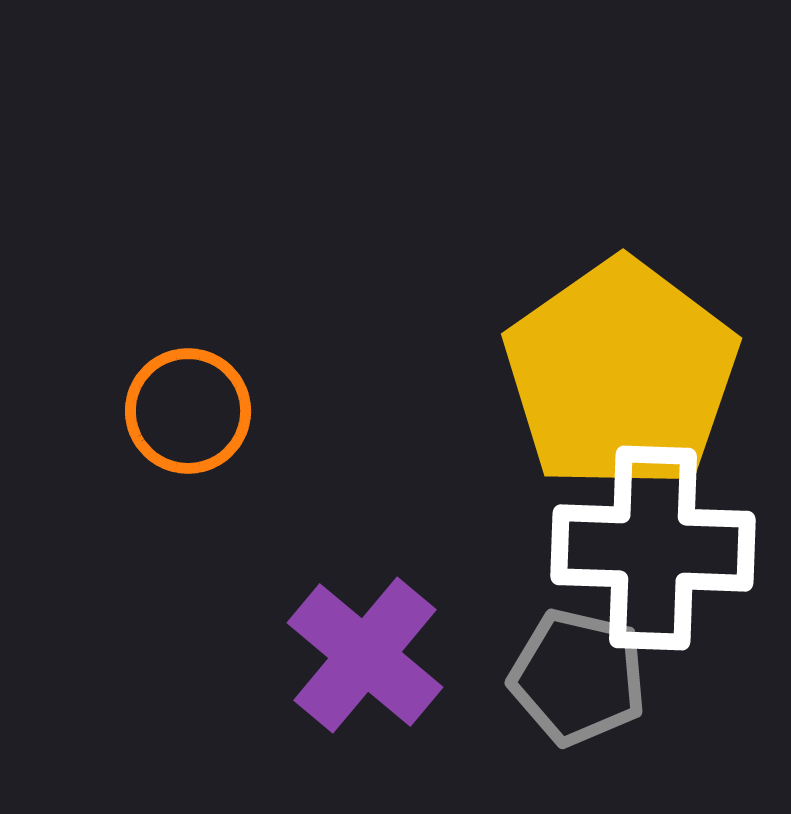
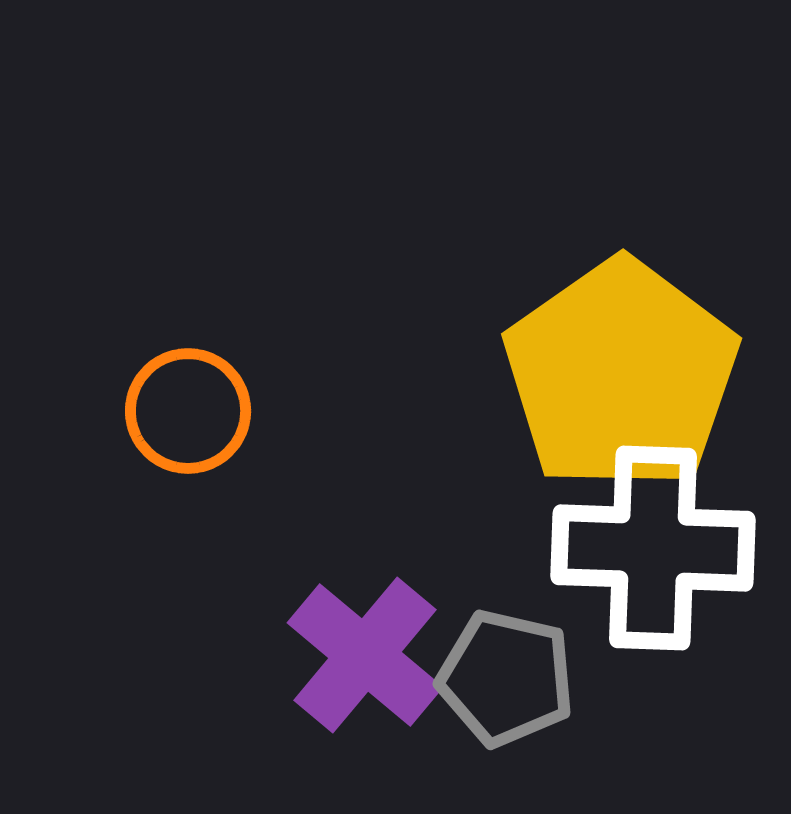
gray pentagon: moved 72 px left, 1 px down
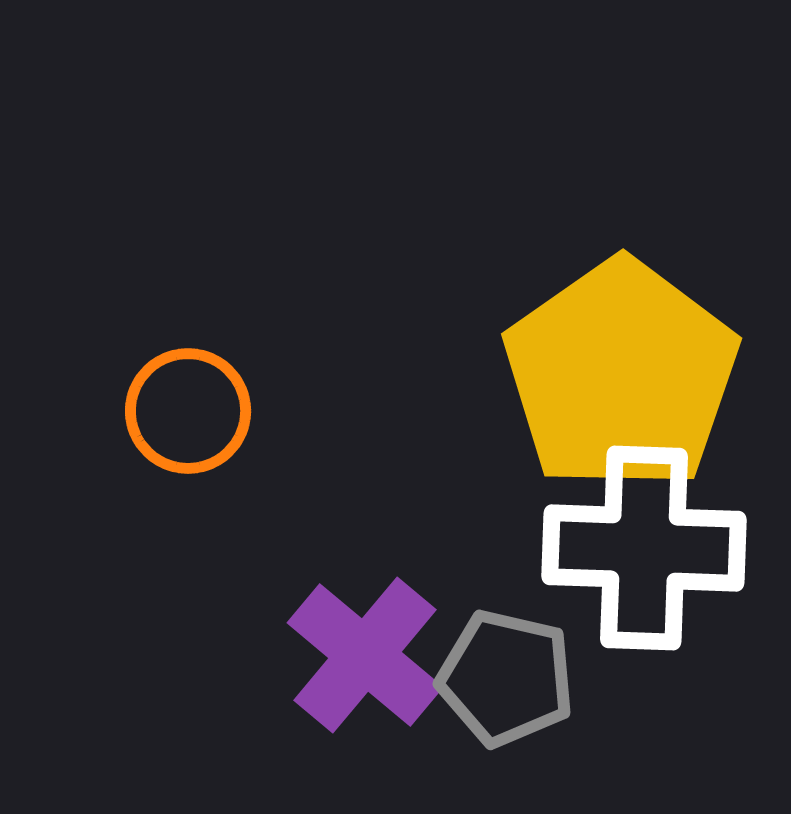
white cross: moved 9 px left
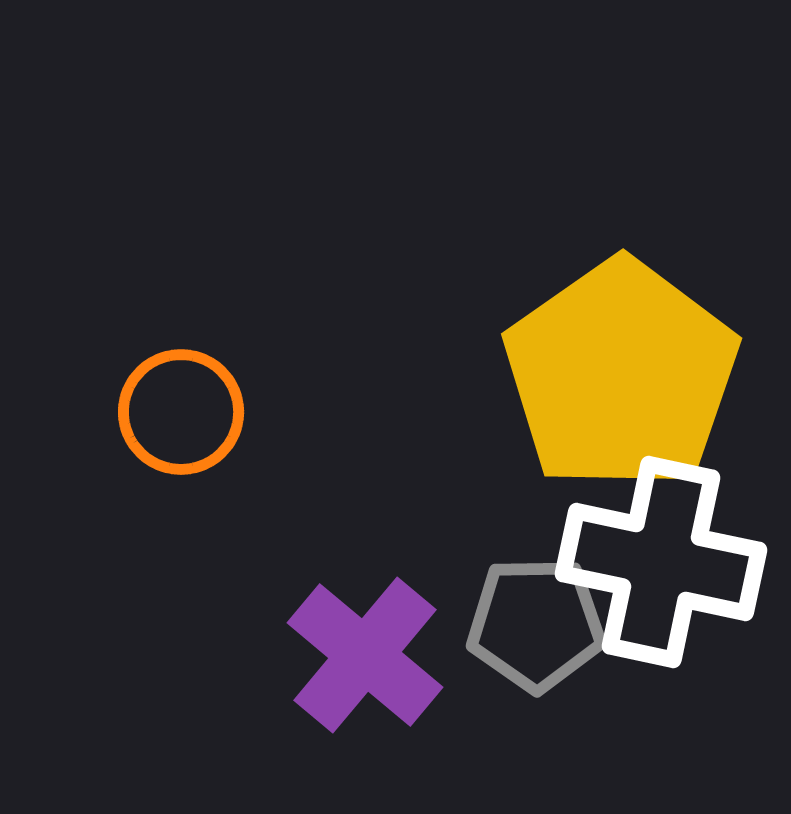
orange circle: moved 7 px left, 1 px down
white cross: moved 17 px right, 14 px down; rotated 10 degrees clockwise
gray pentagon: moved 30 px right, 54 px up; rotated 14 degrees counterclockwise
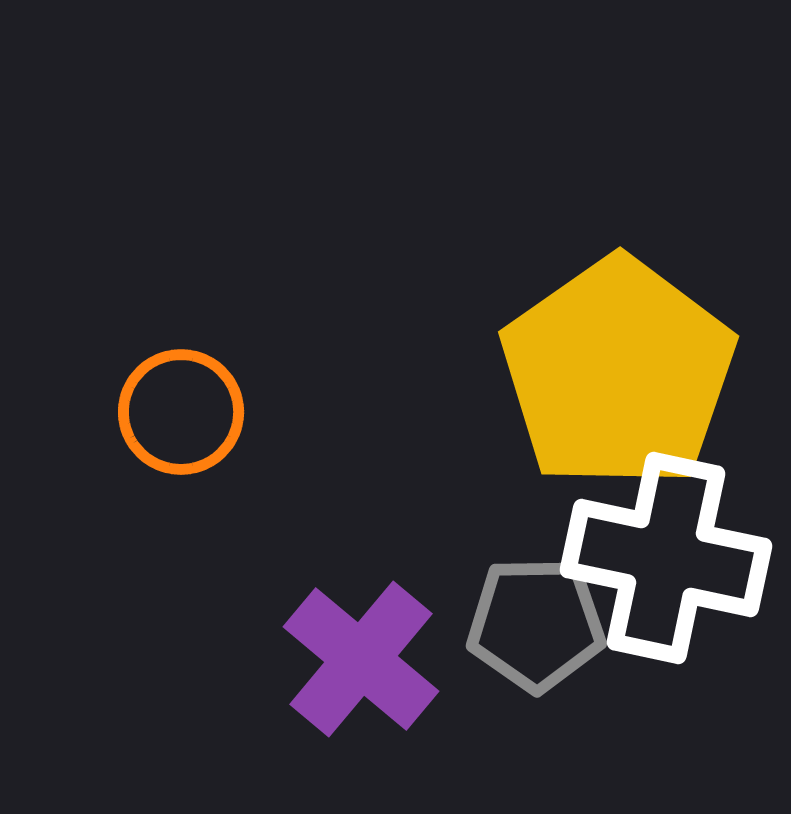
yellow pentagon: moved 3 px left, 2 px up
white cross: moved 5 px right, 4 px up
purple cross: moved 4 px left, 4 px down
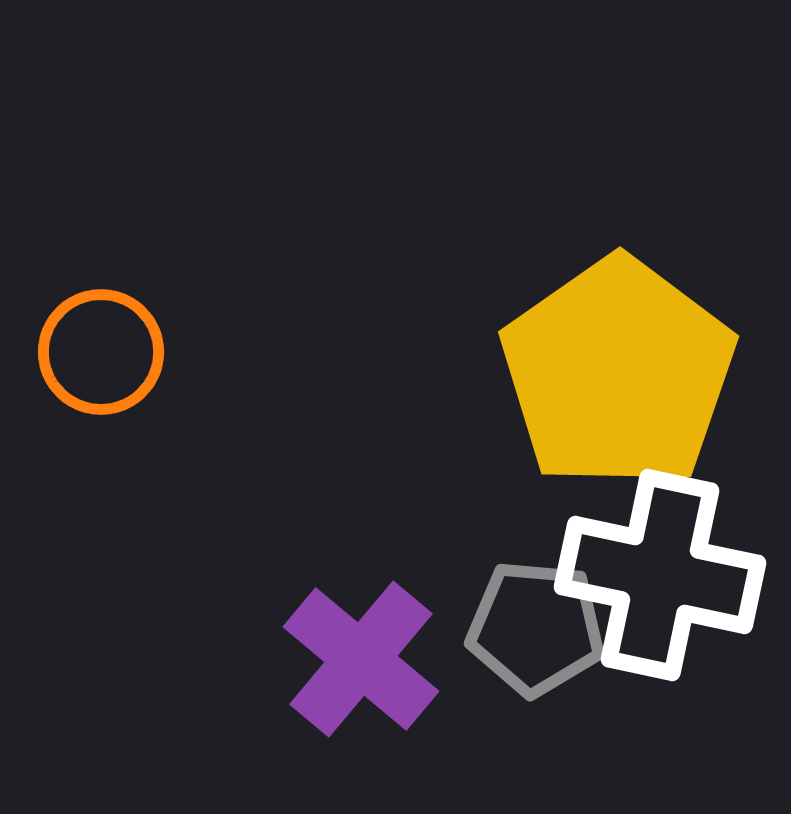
orange circle: moved 80 px left, 60 px up
white cross: moved 6 px left, 17 px down
gray pentagon: moved 4 px down; rotated 6 degrees clockwise
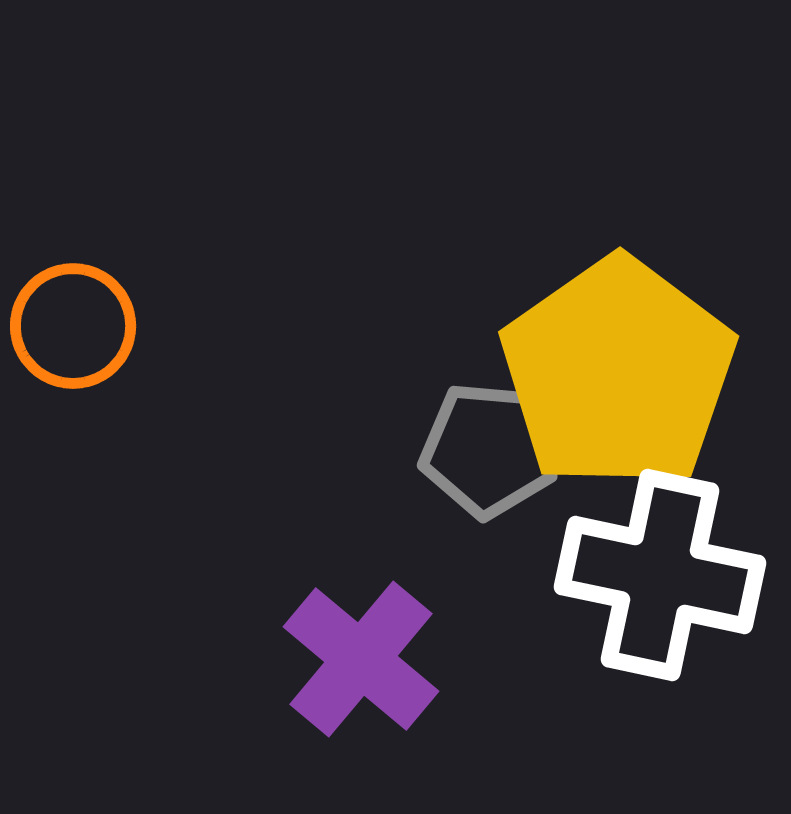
orange circle: moved 28 px left, 26 px up
gray pentagon: moved 47 px left, 178 px up
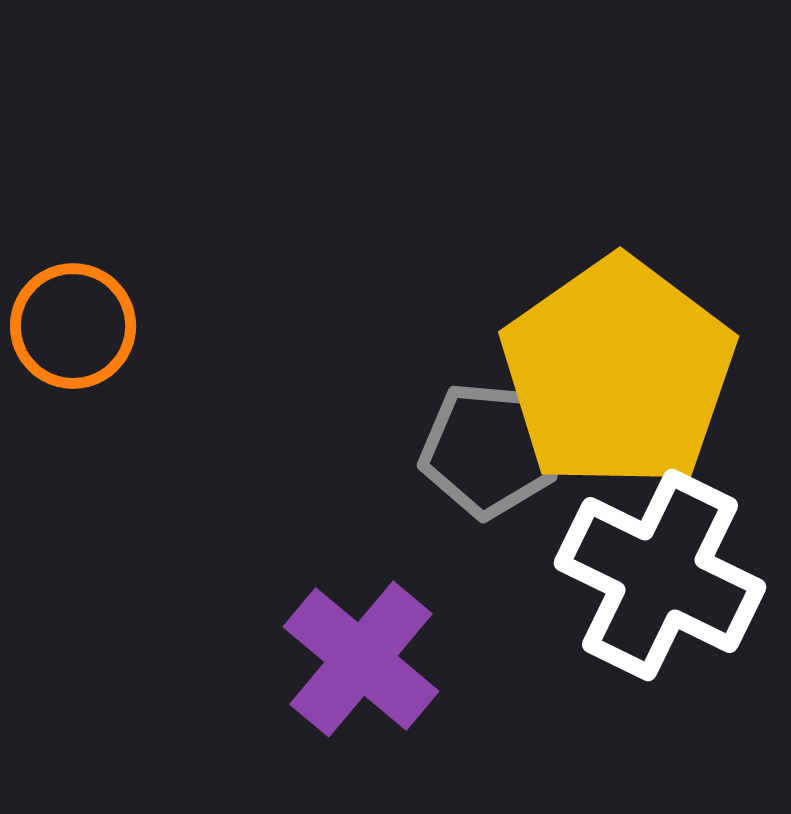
white cross: rotated 14 degrees clockwise
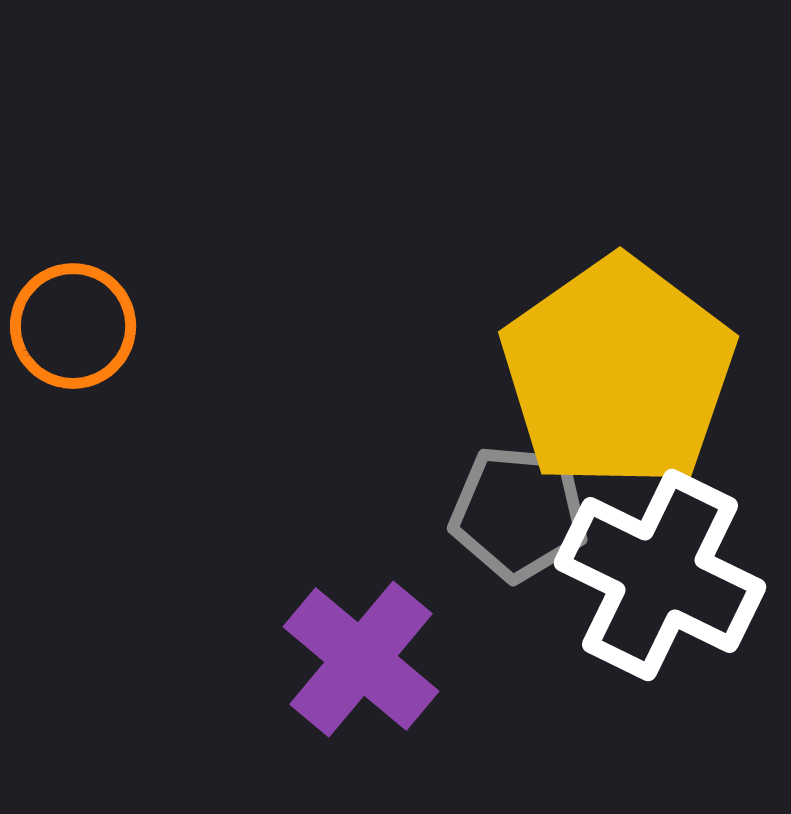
gray pentagon: moved 30 px right, 63 px down
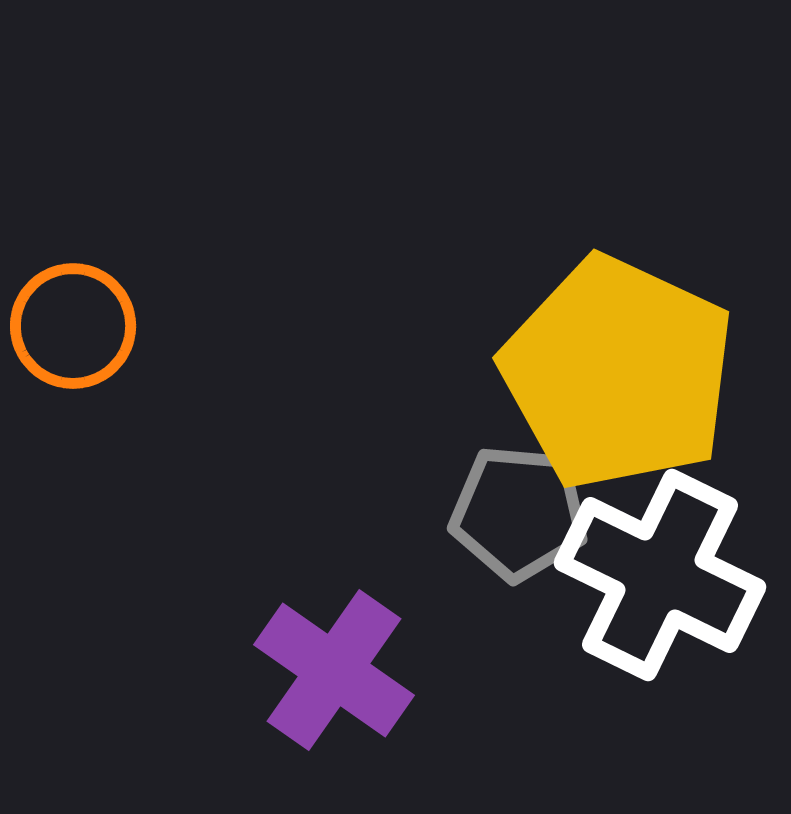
yellow pentagon: rotated 12 degrees counterclockwise
purple cross: moved 27 px left, 11 px down; rotated 5 degrees counterclockwise
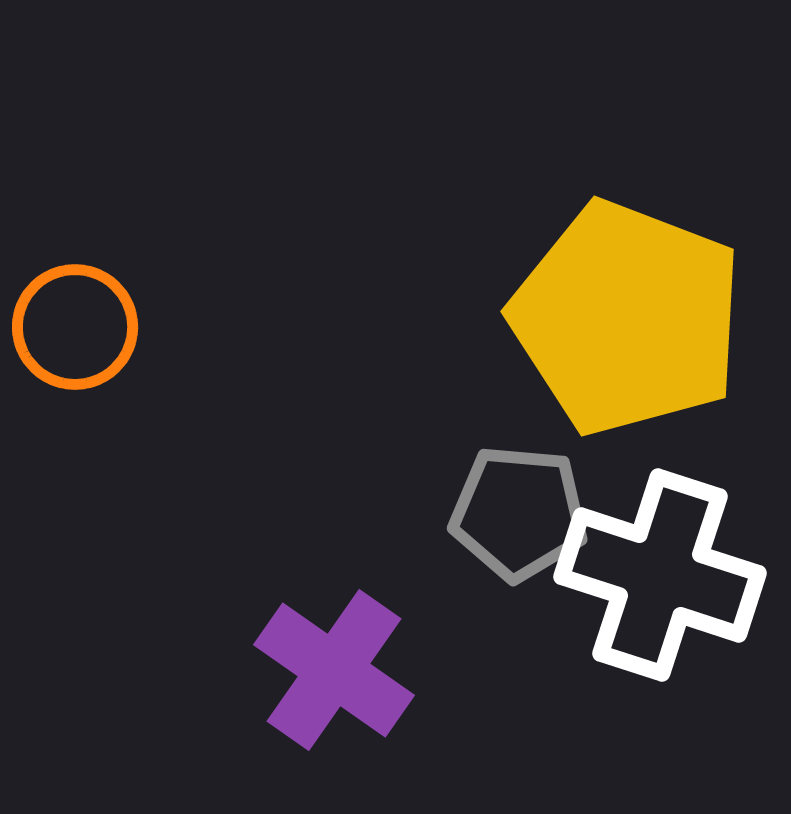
orange circle: moved 2 px right, 1 px down
yellow pentagon: moved 9 px right, 55 px up; rotated 4 degrees counterclockwise
white cross: rotated 8 degrees counterclockwise
